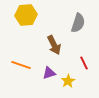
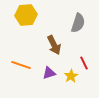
yellow star: moved 3 px right, 5 px up
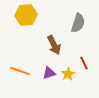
orange line: moved 1 px left, 6 px down
yellow star: moved 3 px left, 2 px up
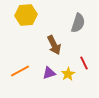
orange line: rotated 48 degrees counterclockwise
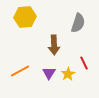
yellow hexagon: moved 1 px left, 2 px down
brown arrow: rotated 24 degrees clockwise
purple triangle: rotated 40 degrees counterclockwise
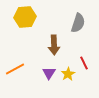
orange line: moved 5 px left, 2 px up
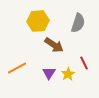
yellow hexagon: moved 13 px right, 4 px down
brown arrow: rotated 54 degrees counterclockwise
orange line: moved 2 px right, 1 px up
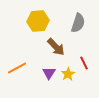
brown arrow: moved 2 px right, 2 px down; rotated 12 degrees clockwise
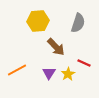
red line: rotated 40 degrees counterclockwise
orange line: moved 2 px down
